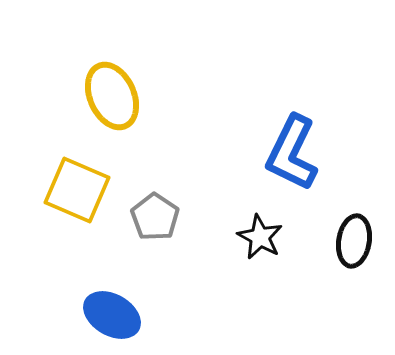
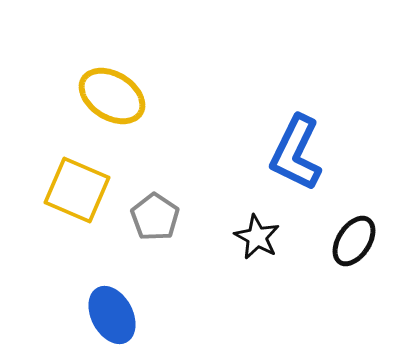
yellow ellipse: rotated 34 degrees counterclockwise
blue L-shape: moved 4 px right
black star: moved 3 px left
black ellipse: rotated 24 degrees clockwise
blue ellipse: rotated 32 degrees clockwise
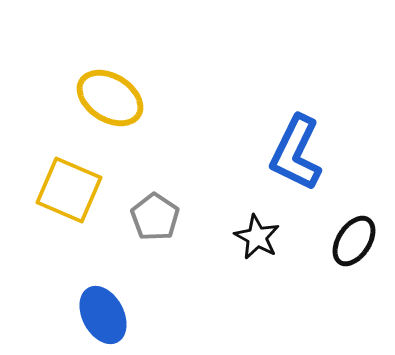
yellow ellipse: moved 2 px left, 2 px down
yellow square: moved 8 px left
blue ellipse: moved 9 px left
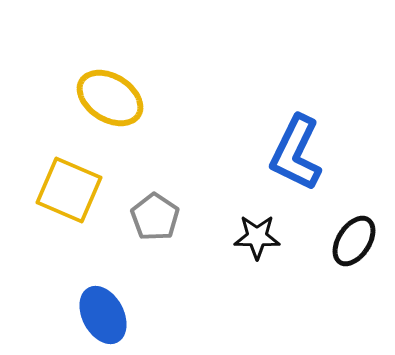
black star: rotated 27 degrees counterclockwise
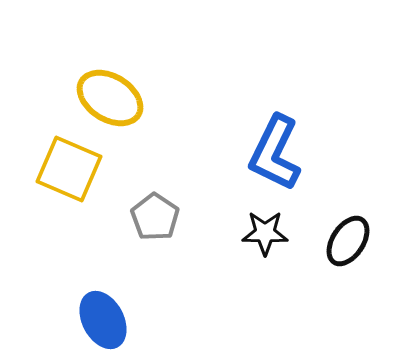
blue L-shape: moved 21 px left
yellow square: moved 21 px up
black star: moved 8 px right, 4 px up
black ellipse: moved 6 px left
blue ellipse: moved 5 px down
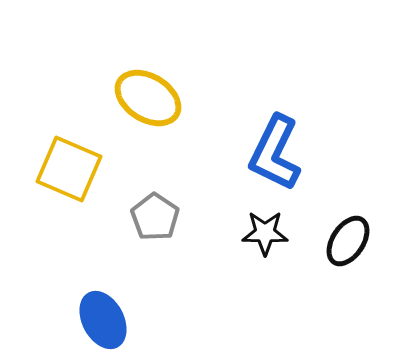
yellow ellipse: moved 38 px right
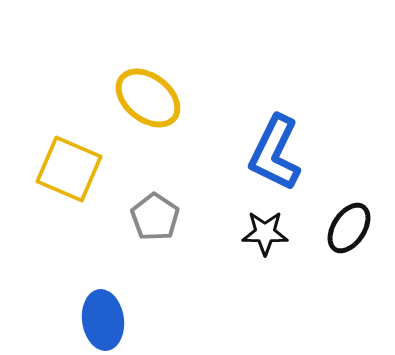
yellow ellipse: rotated 6 degrees clockwise
black ellipse: moved 1 px right, 13 px up
blue ellipse: rotated 20 degrees clockwise
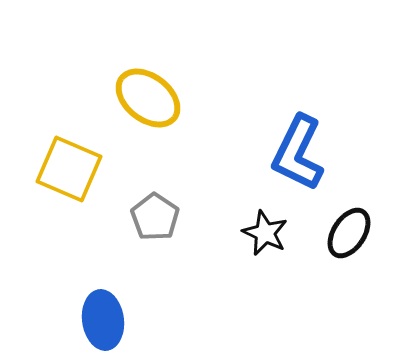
blue L-shape: moved 23 px right
black ellipse: moved 5 px down
black star: rotated 24 degrees clockwise
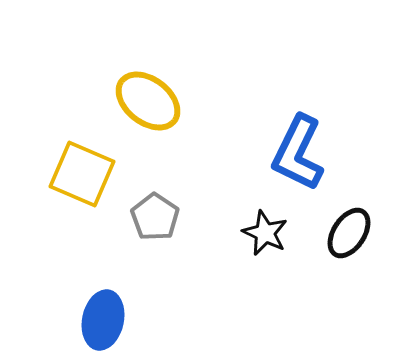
yellow ellipse: moved 3 px down
yellow square: moved 13 px right, 5 px down
blue ellipse: rotated 20 degrees clockwise
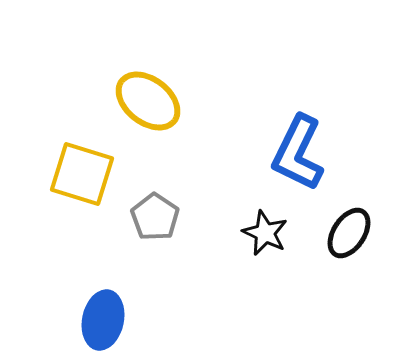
yellow square: rotated 6 degrees counterclockwise
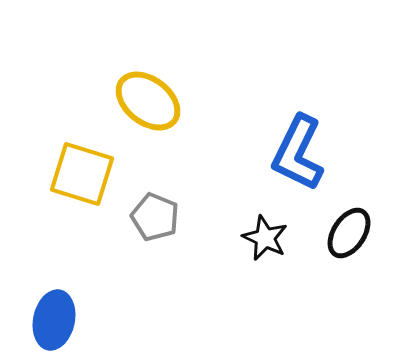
gray pentagon: rotated 12 degrees counterclockwise
black star: moved 5 px down
blue ellipse: moved 49 px left
